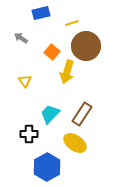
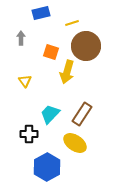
gray arrow: rotated 56 degrees clockwise
orange square: moved 1 px left; rotated 21 degrees counterclockwise
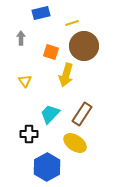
brown circle: moved 2 px left
yellow arrow: moved 1 px left, 3 px down
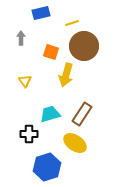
cyan trapezoid: rotated 30 degrees clockwise
blue hexagon: rotated 12 degrees clockwise
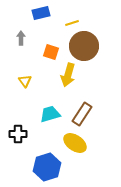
yellow arrow: moved 2 px right
black cross: moved 11 px left
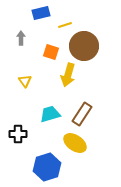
yellow line: moved 7 px left, 2 px down
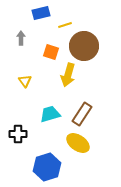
yellow ellipse: moved 3 px right
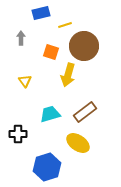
brown rectangle: moved 3 px right, 2 px up; rotated 20 degrees clockwise
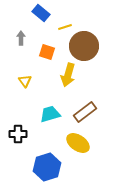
blue rectangle: rotated 54 degrees clockwise
yellow line: moved 2 px down
orange square: moved 4 px left
